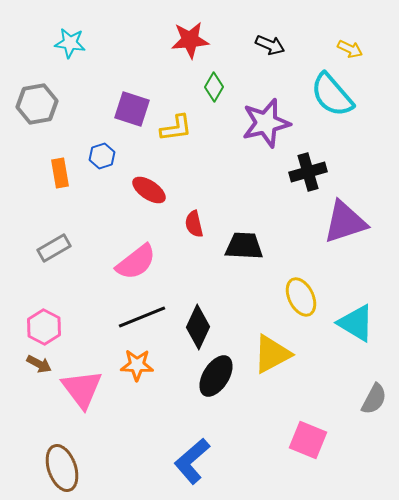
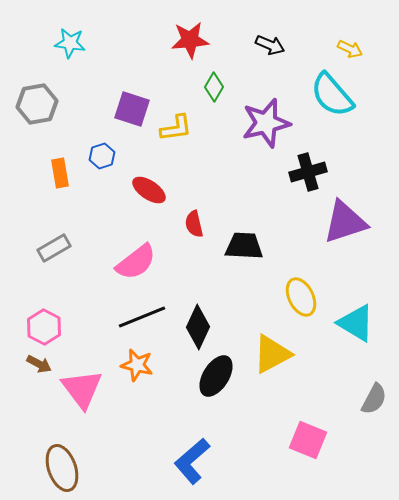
orange star: rotated 12 degrees clockwise
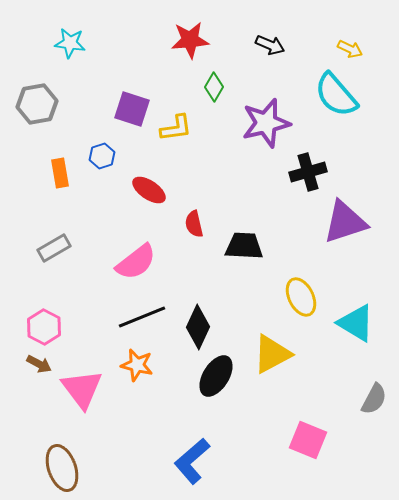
cyan semicircle: moved 4 px right
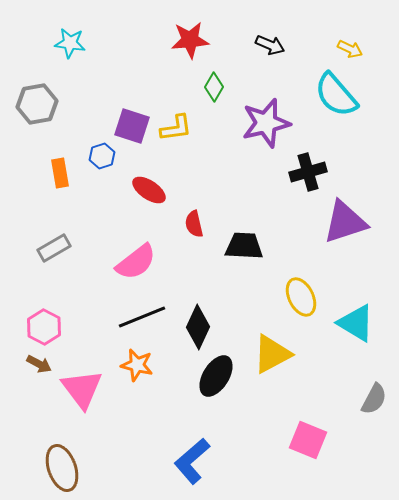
purple square: moved 17 px down
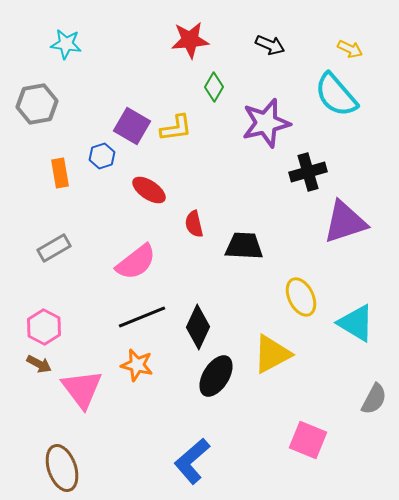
cyan star: moved 4 px left, 1 px down
purple square: rotated 12 degrees clockwise
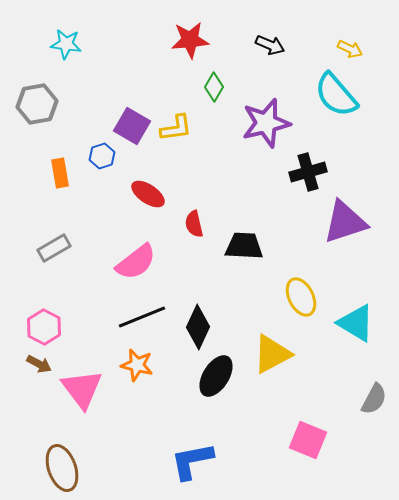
red ellipse: moved 1 px left, 4 px down
blue L-shape: rotated 30 degrees clockwise
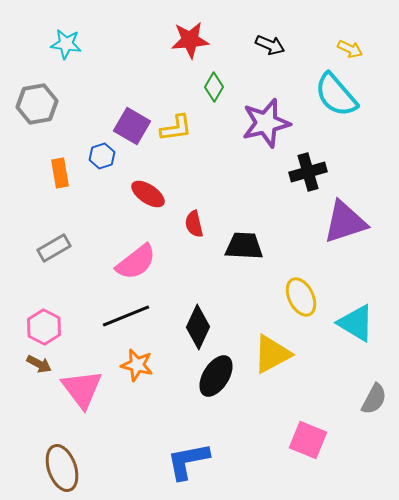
black line: moved 16 px left, 1 px up
blue L-shape: moved 4 px left
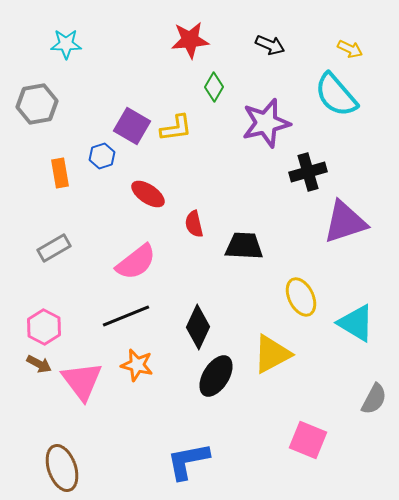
cyan star: rotated 8 degrees counterclockwise
pink triangle: moved 8 px up
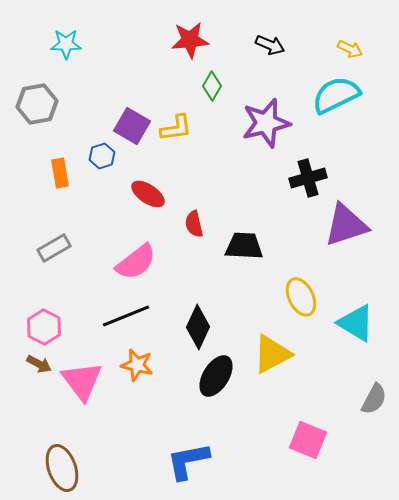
green diamond: moved 2 px left, 1 px up
cyan semicircle: rotated 105 degrees clockwise
black cross: moved 6 px down
purple triangle: moved 1 px right, 3 px down
